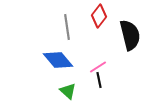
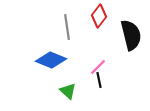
black semicircle: moved 1 px right
blue diamond: moved 7 px left; rotated 28 degrees counterclockwise
pink line: rotated 12 degrees counterclockwise
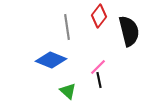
black semicircle: moved 2 px left, 4 px up
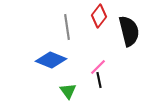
green triangle: rotated 12 degrees clockwise
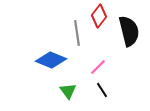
gray line: moved 10 px right, 6 px down
black line: moved 3 px right, 10 px down; rotated 21 degrees counterclockwise
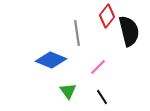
red diamond: moved 8 px right
black line: moved 7 px down
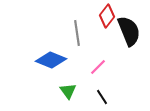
black semicircle: rotated 8 degrees counterclockwise
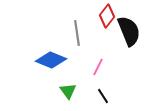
pink line: rotated 18 degrees counterclockwise
black line: moved 1 px right, 1 px up
